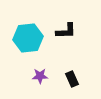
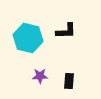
cyan hexagon: rotated 20 degrees clockwise
black rectangle: moved 3 px left, 2 px down; rotated 28 degrees clockwise
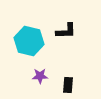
cyan hexagon: moved 1 px right, 3 px down
black rectangle: moved 1 px left, 4 px down
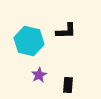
purple star: moved 1 px left, 1 px up; rotated 28 degrees counterclockwise
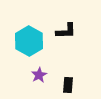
cyan hexagon: rotated 16 degrees clockwise
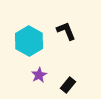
black L-shape: rotated 110 degrees counterclockwise
black rectangle: rotated 35 degrees clockwise
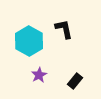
black L-shape: moved 2 px left, 2 px up; rotated 10 degrees clockwise
black rectangle: moved 7 px right, 4 px up
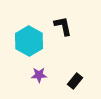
black L-shape: moved 1 px left, 3 px up
purple star: rotated 28 degrees clockwise
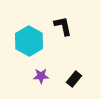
purple star: moved 2 px right, 1 px down
black rectangle: moved 1 px left, 2 px up
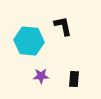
cyan hexagon: rotated 24 degrees counterclockwise
black rectangle: rotated 35 degrees counterclockwise
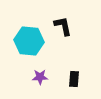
purple star: moved 1 px left, 1 px down
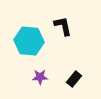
black rectangle: rotated 35 degrees clockwise
